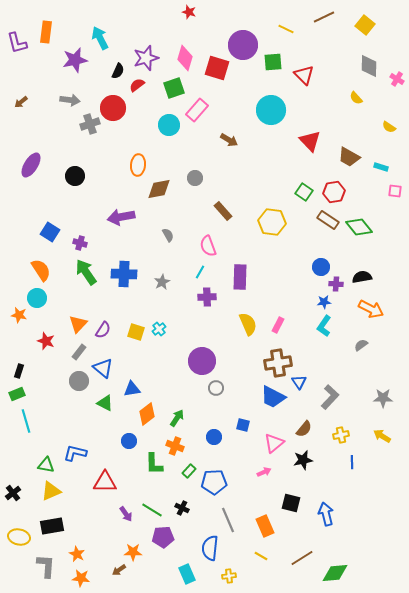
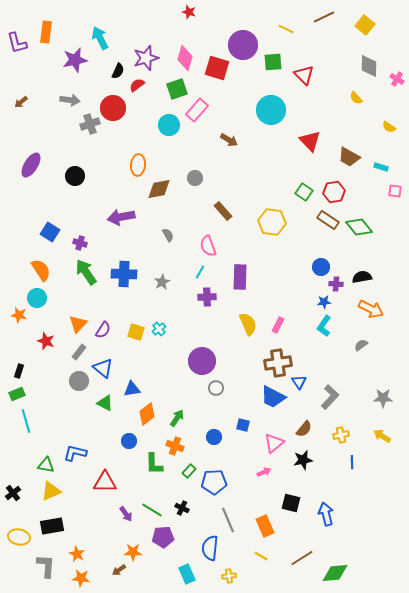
green square at (174, 88): moved 3 px right, 1 px down
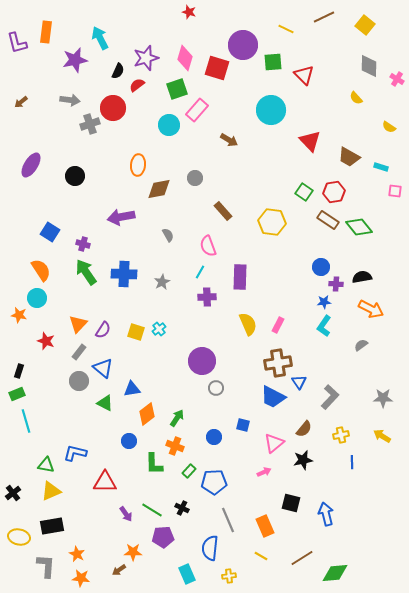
purple cross at (80, 243): moved 3 px right, 1 px down
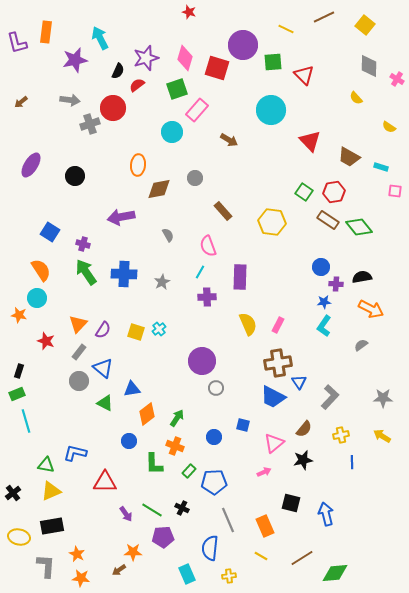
cyan circle at (169, 125): moved 3 px right, 7 px down
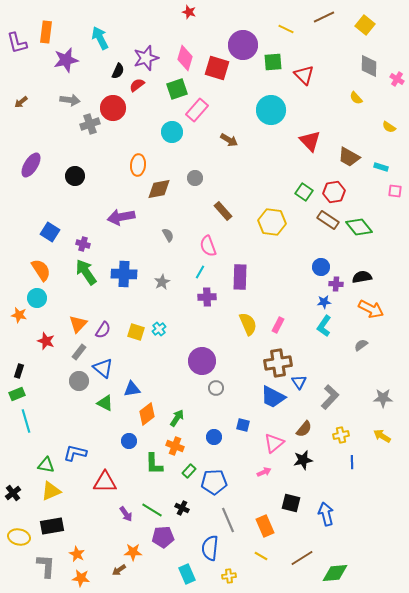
purple star at (75, 60): moved 9 px left
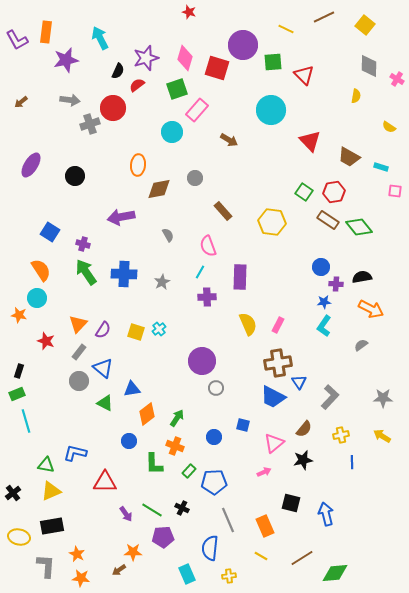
purple L-shape at (17, 43): moved 3 px up; rotated 15 degrees counterclockwise
yellow semicircle at (356, 98): moved 2 px up; rotated 128 degrees counterclockwise
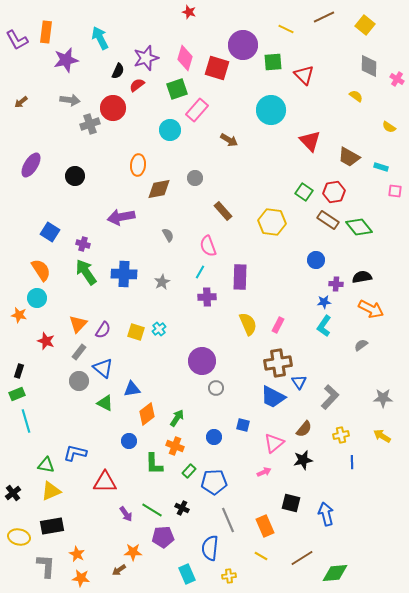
yellow semicircle at (356, 96): rotated 64 degrees counterclockwise
cyan circle at (172, 132): moved 2 px left, 2 px up
blue circle at (321, 267): moved 5 px left, 7 px up
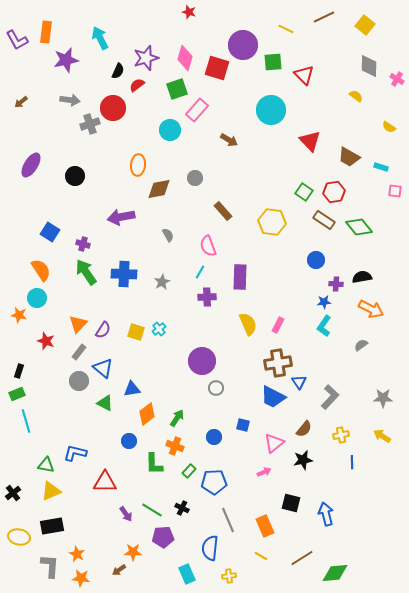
brown rectangle at (328, 220): moved 4 px left
gray L-shape at (46, 566): moved 4 px right
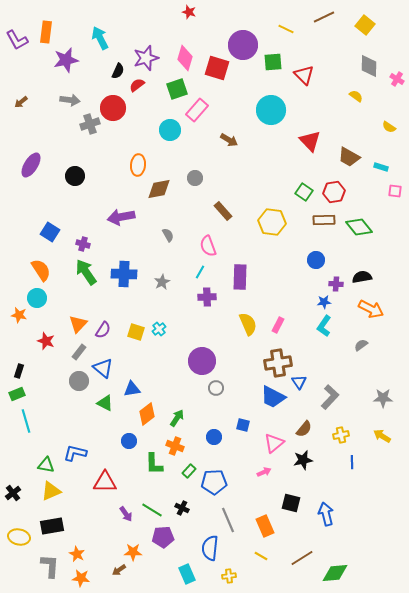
brown rectangle at (324, 220): rotated 35 degrees counterclockwise
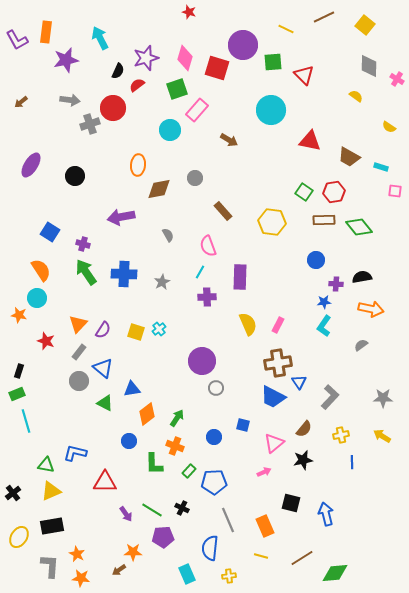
red triangle at (310, 141): rotated 35 degrees counterclockwise
orange arrow at (371, 309): rotated 15 degrees counterclockwise
yellow ellipse at (19, 537): rotated 70 degrees counterclockwise
yellow line at (261, 556): rotated 16 degrees counterclockwise
